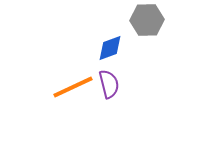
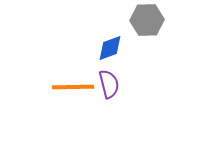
orange line: rotated 24 degrees clockwise
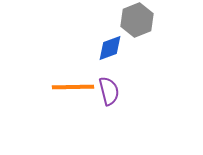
gray hexagon: moved 10 px left; rotated 20 degrees counterclockwise
purple semicircle: moved 7 px down
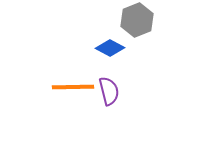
blue diamond: rotated 48 degrees clockwise
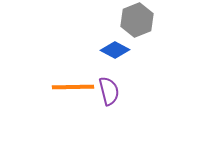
blue diamond: moved 5 px right, 2 px down
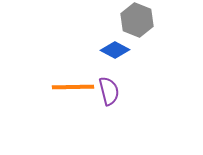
gray hexagon: rotated 16 degrees counterclockwise
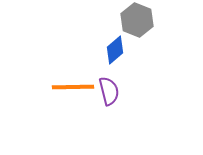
blue diamond: rotated 68 degrees counterclockwise
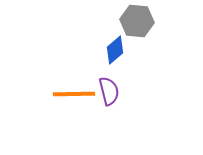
gray hexagon: moved 1 px down; rotated 16 degrees counterclockwise
orange line: moved 1 px right, 7 px down
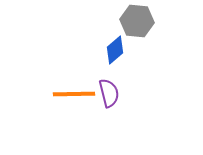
purple semicircle: moved 2 px down
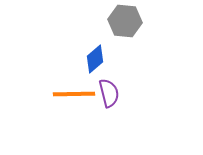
gray hexagon: moved 12 px left
blue diamond: moved 20 px left, 9 px down
